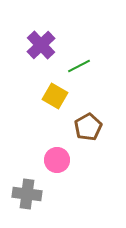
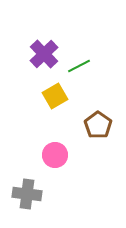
purple cross: moved 3 px right, 9 px down
yellow square: rotated 30 degrees clockwise
brown pentagon: moved 10 px right, 2 px up; rotated 8 degrees counterclockwise
pink circle: moved 2 px left, 5 px up
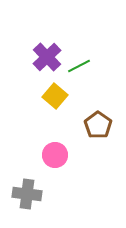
purple cross: moved 3 px right, 3 px down
yellow square: rotated 20 degrees counterclockwise
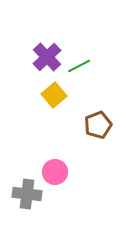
yellow square: moved 1 px left, 1 px up; rotated 10 degrees clockwise
brown pentagon: rotated 16 degrees clockwise
pink circle: moved 17 px down
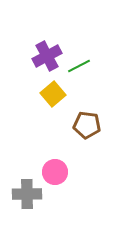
purple cross: moved 1 px up; rotated 16 degrees clockwise
yellow square: moved 1 px left, 1 px up
brown pentagon: moved 11 px left; rotated 28 degrees clockwise
gray cross: rotated 8 degrees counterclockwise
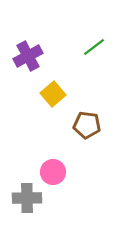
purple cross: moved 19 px left
green line: moved 15 px right, 19 px up; rotated 10 degrees counterclockwise
pink circle: moved 2 px left
gray cross: moved 4 px down
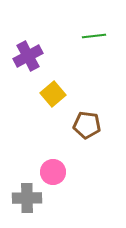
green line: moved 11 px up; rotated 30 degrees clockwise
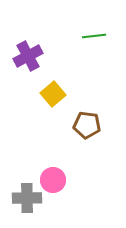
pink circle: moved 8 px down
